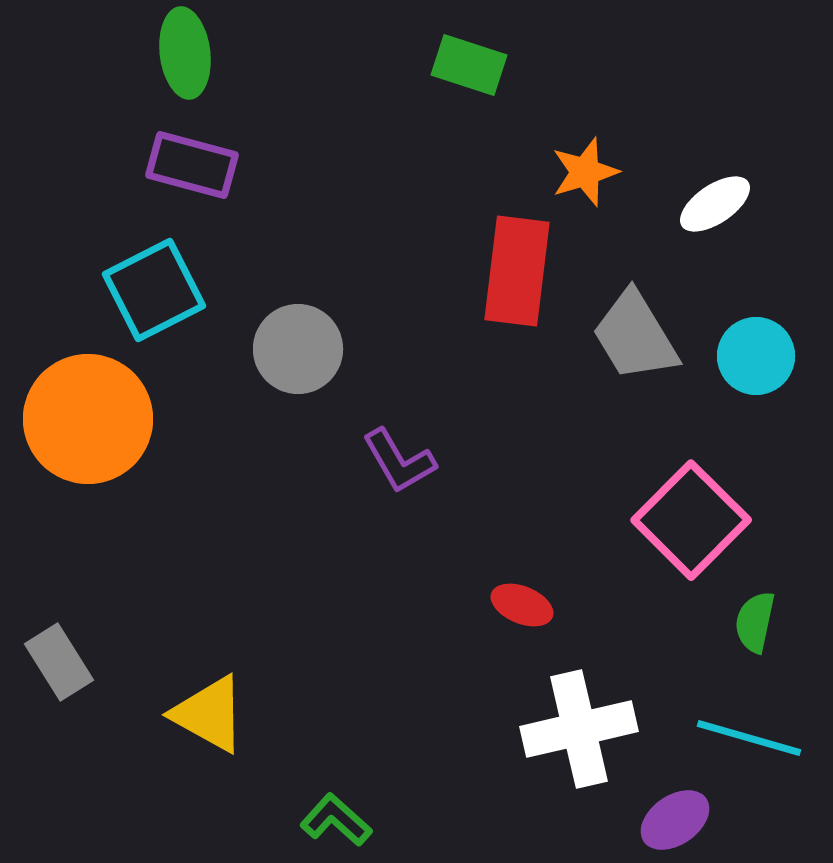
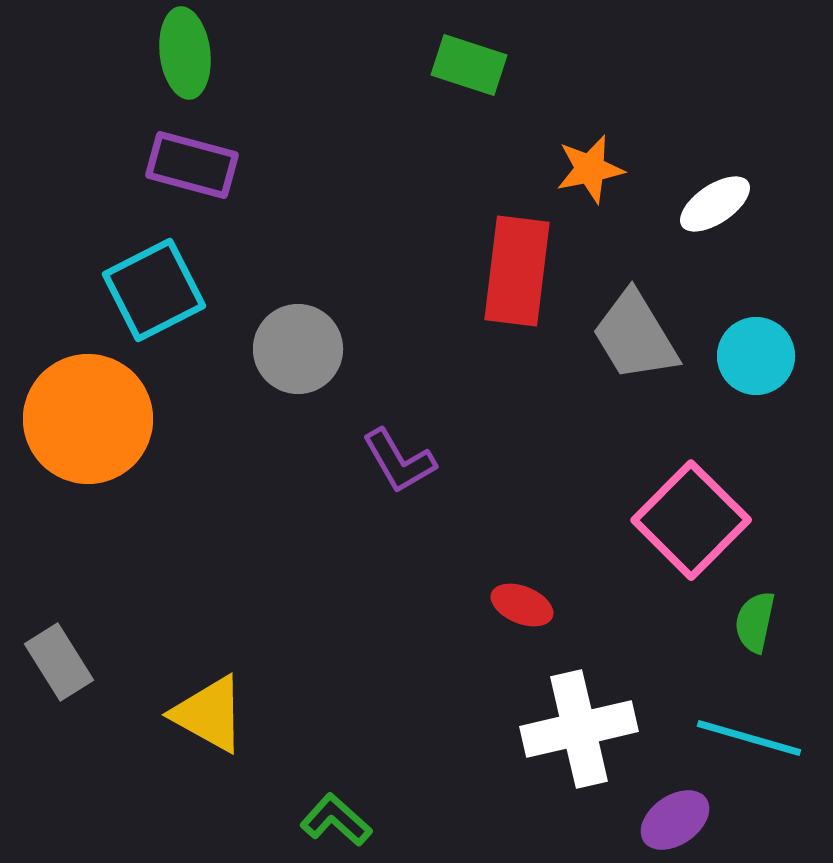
orange star: moved 5 px right, 3 px up; rotated 6 degrees clockwise
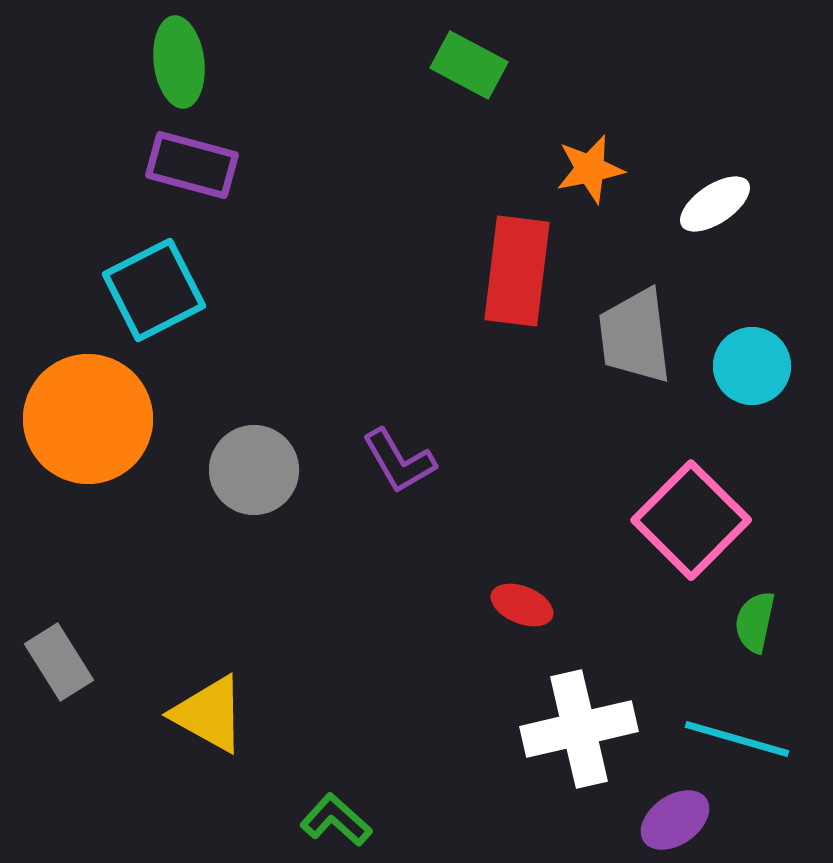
green ellipse: moved 6 px left, 9 px down
green rectangle: rotated 10 degrees clockwise
gray trapezoid: rotated 24 degrees clockwise
gray circle: moved 44 px left, 121 px down
cyan circle: moved 4 px left, 10 px down
cyan line: moved 12 px left, 1 px down
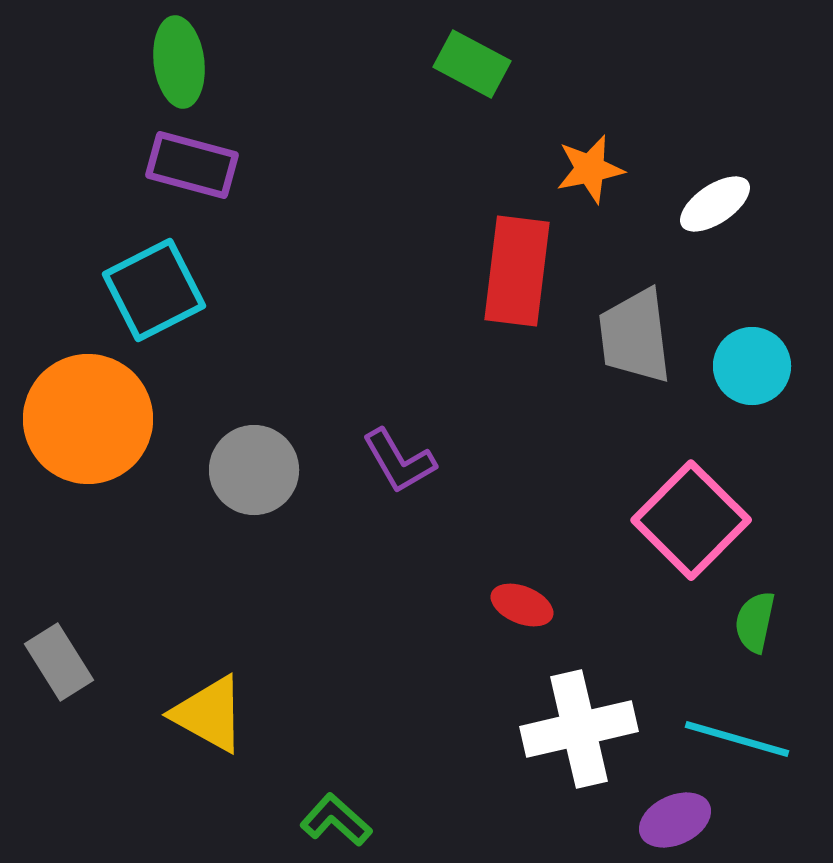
green rectangle: moved 3 px right, 1 px up
purple ellipse: rotated 10 degrees clockwise
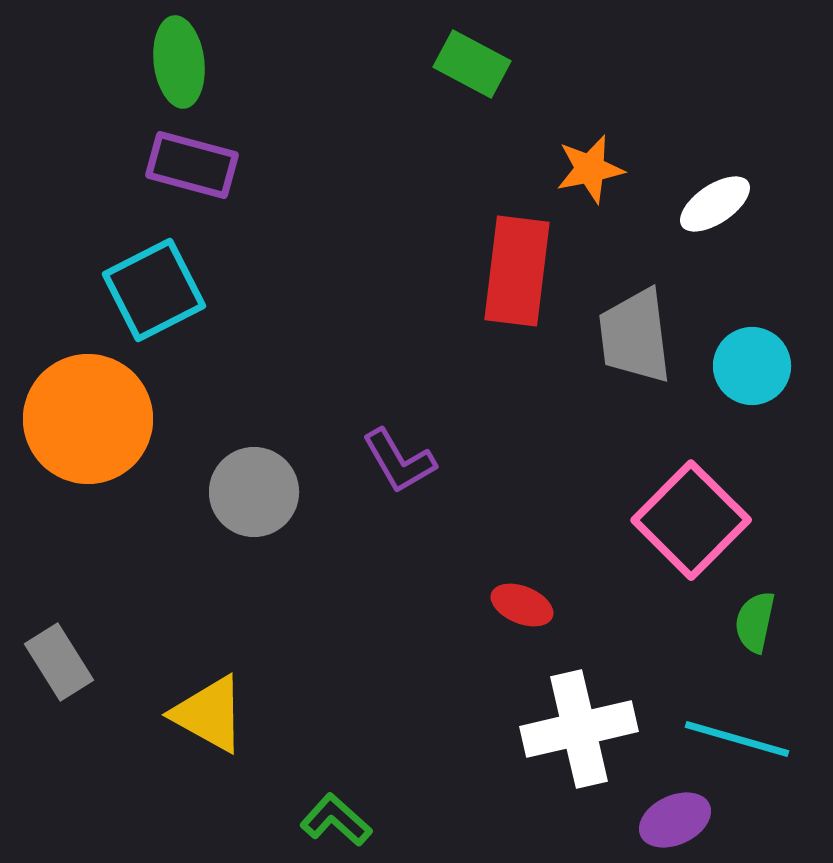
gray circle: moved 22 px down
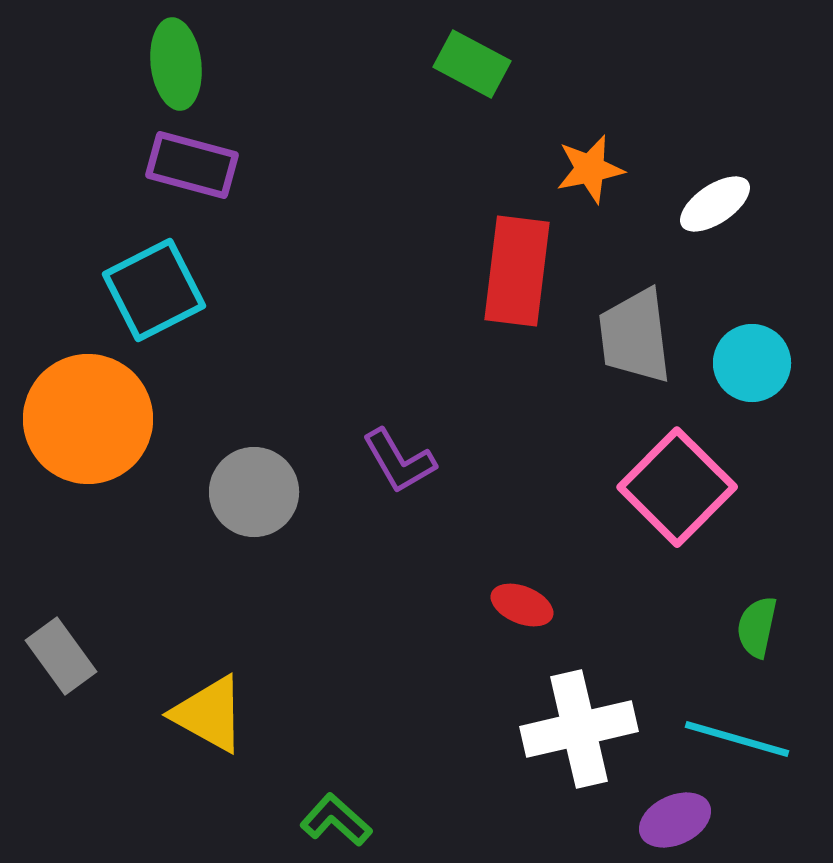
green ellipse: moved 3 px left, 2 px down
cyan circle: moved 3 px up
pink square: moved 14 px left, 33 px up
green semicircle: moved 2 px right, 5 px down
gray rectangle: moved 2 px right, 6 px up; rotated 4 degrees counterclockwise
